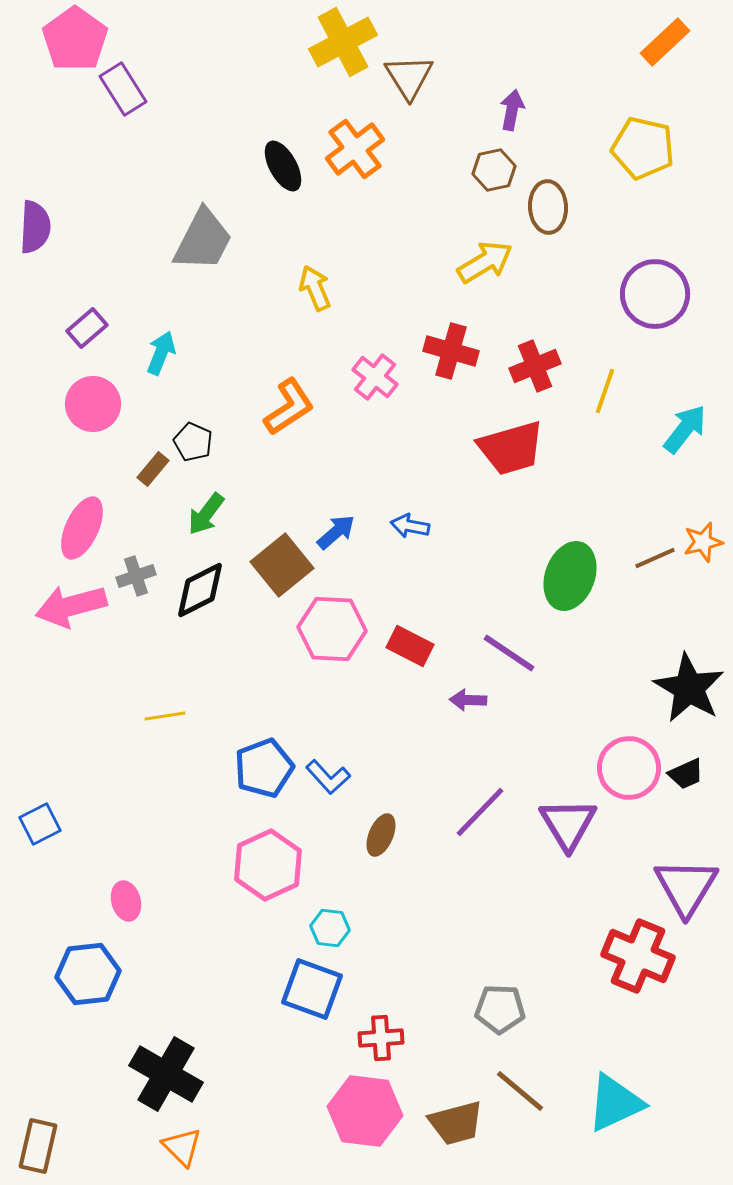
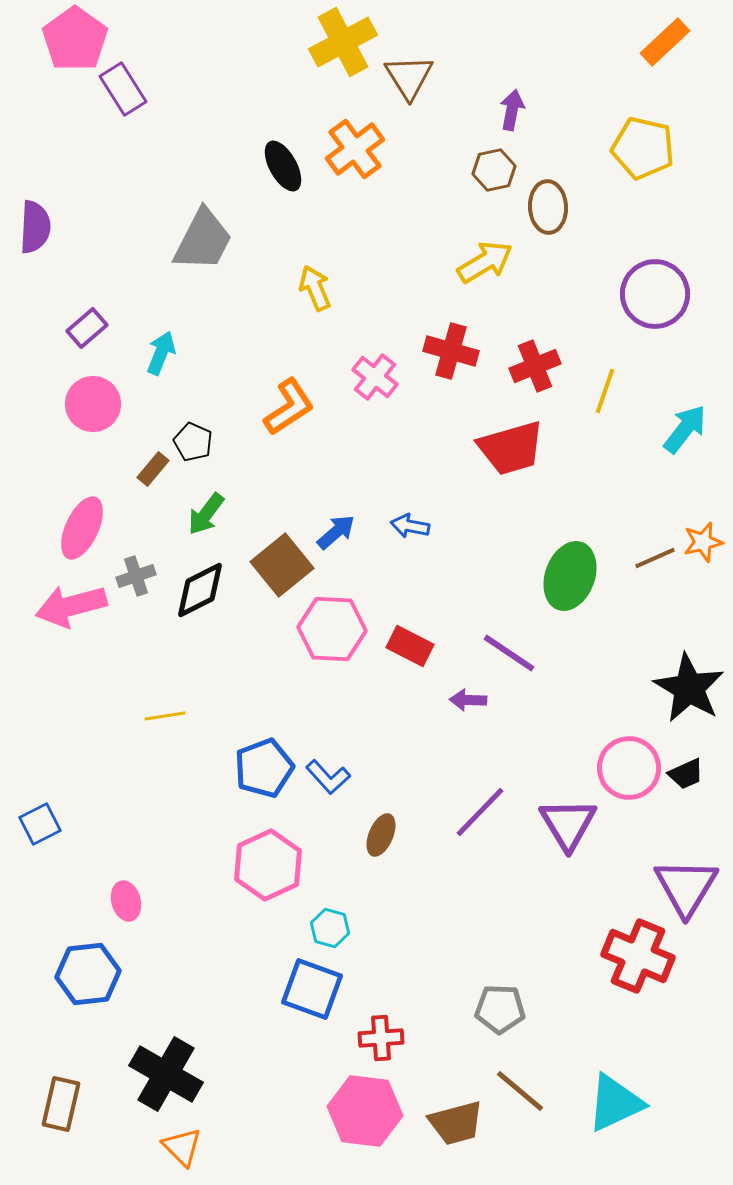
cyan hexagon at (330, 928): rotated 9 degrees clockwise
brown rectangle at (38, 1146): moved 23 px right, 42 px up
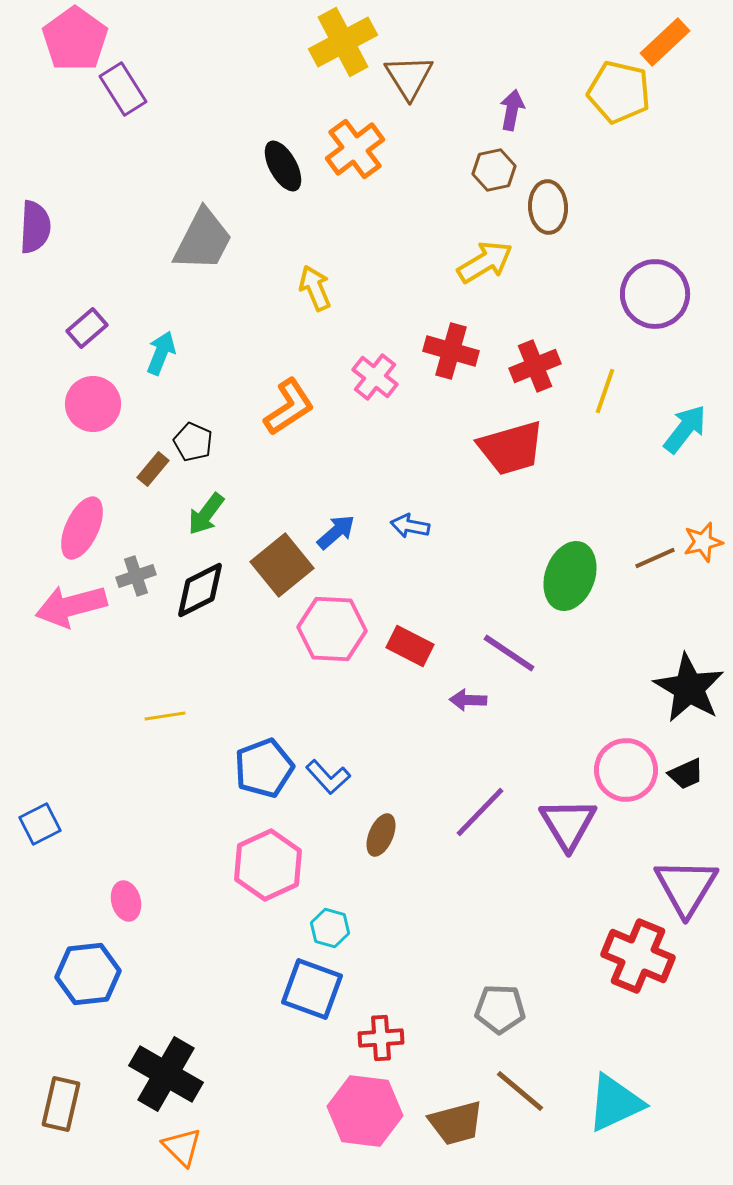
yellow pentagon at (643, 148): moved 24 px left, 56 px up
pink circle at (629, 768): moved 3 px left, 2 px down
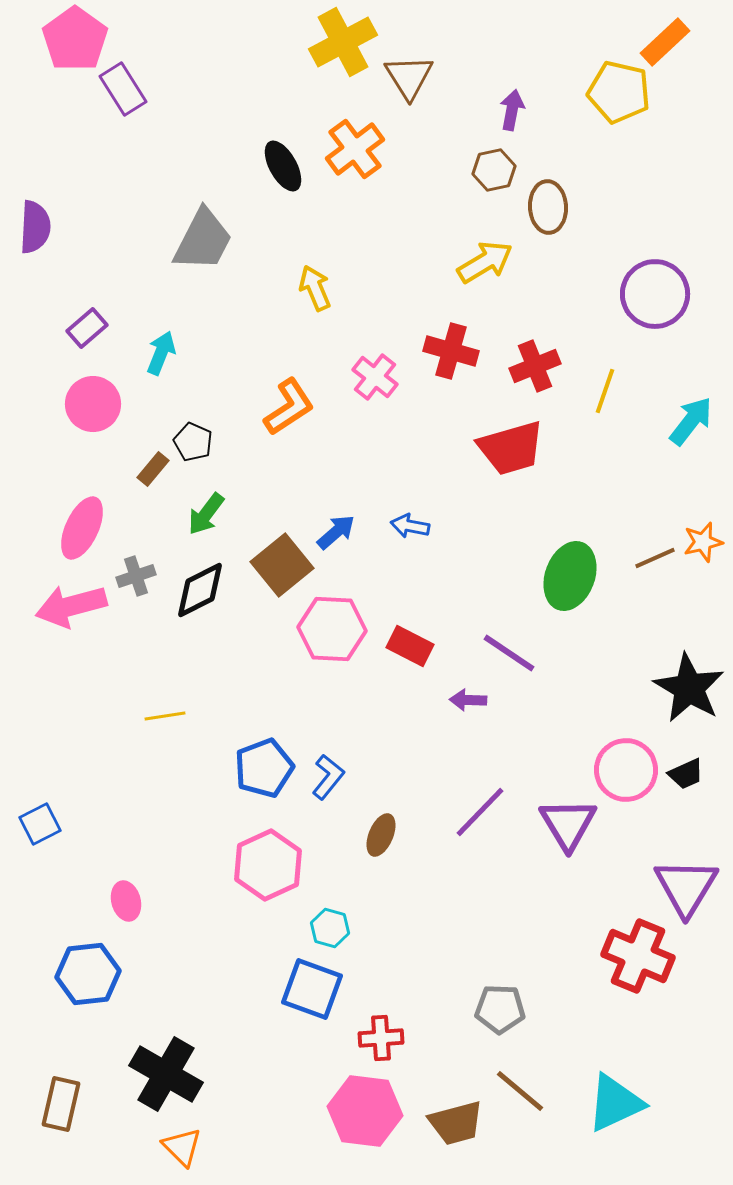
cyan arrow at (685, 429): moved 6 px right, 8 px up
blue L-shape at (328, 777): rotated 99 degrees counterclockwise
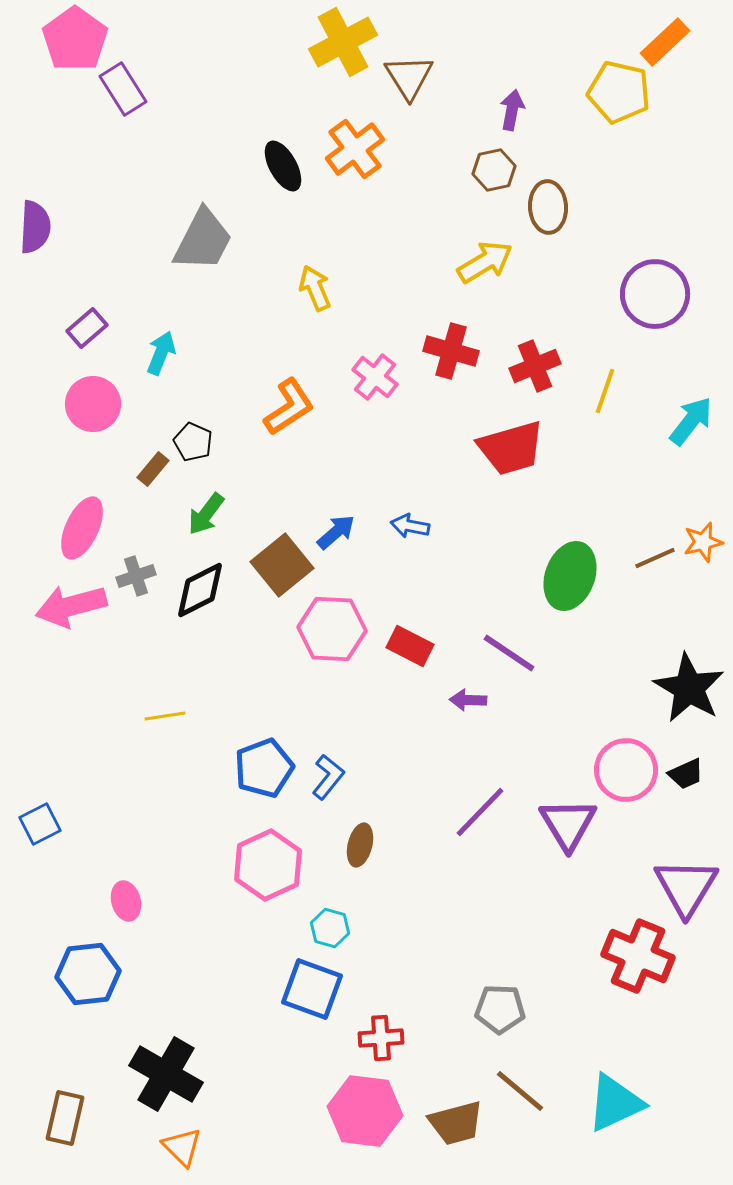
brown ellipse at (381, 835): moved 21 px left, 10 px down; rotated 9 degrees counterclockwise
brown rectangle at (61, 1104): moved 4 px right, 14 px down
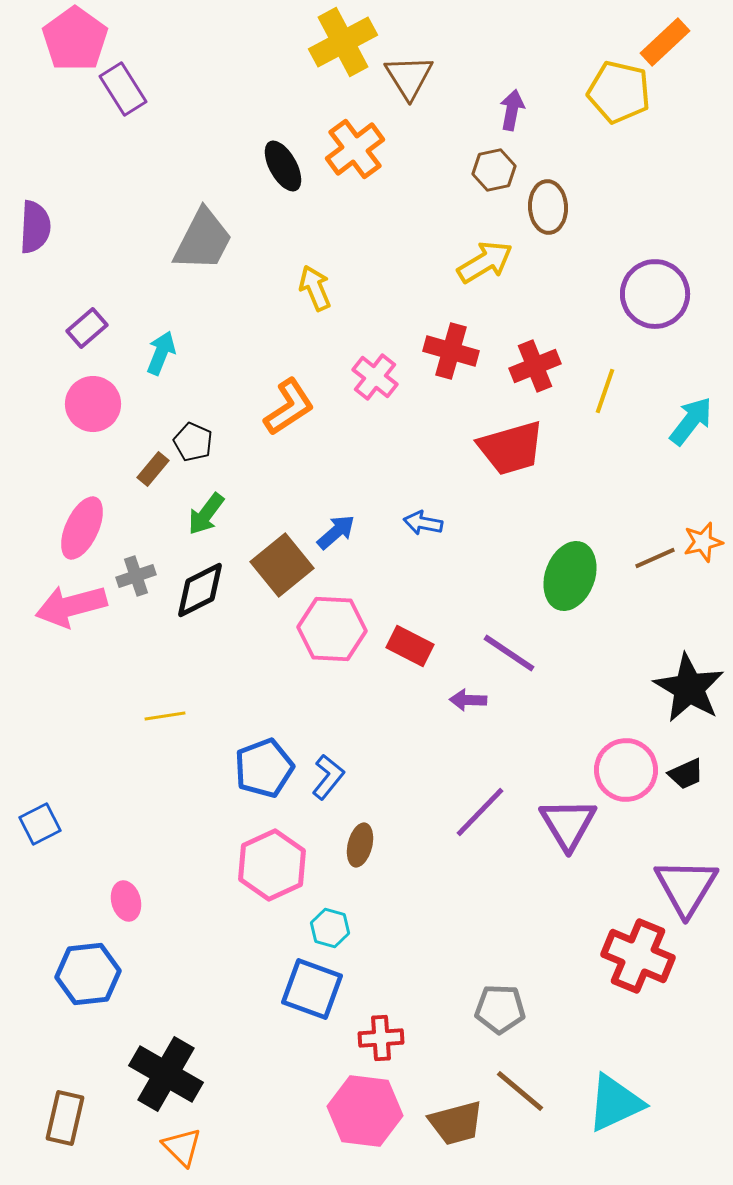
blue arrow at (410, 526): moved 13 px right, 3 px up
pink hexagon at (268, 865): moved 4 px right
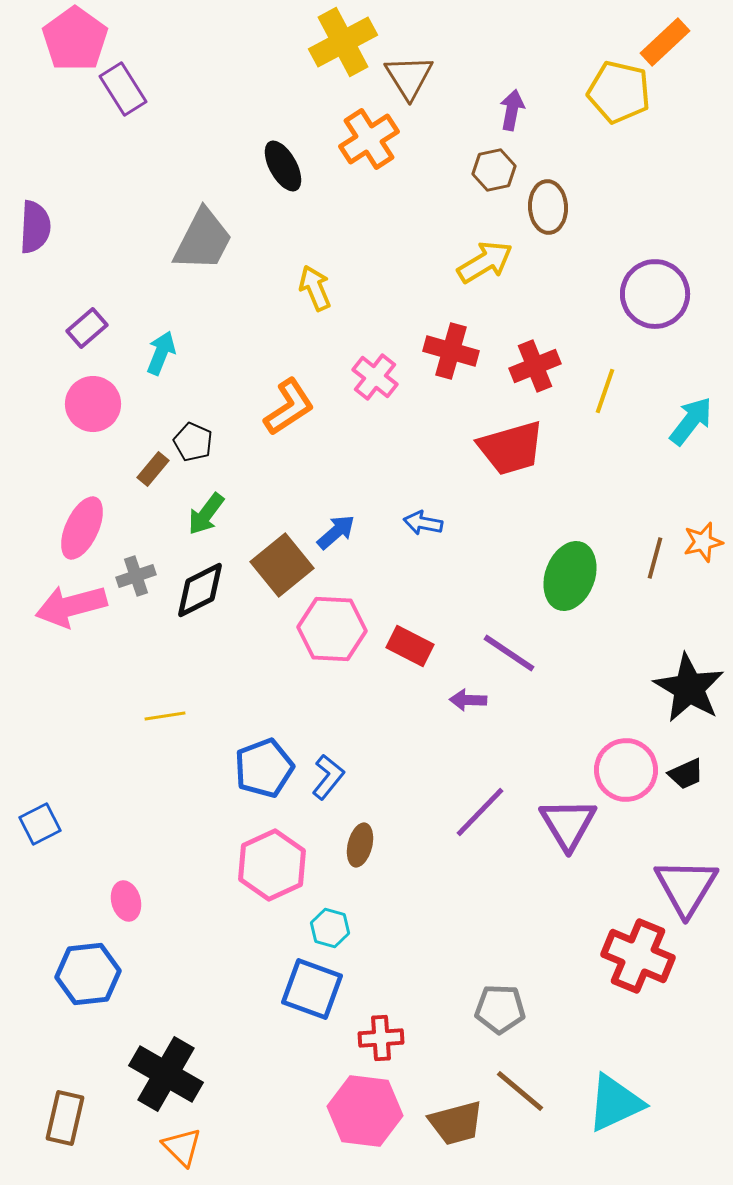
orange cross at (355, 149): moved 14 px right, 10 px up; rotated 4 degrees clockwise
brown line at (655, 558): rotated 51 degrees counterclockwise
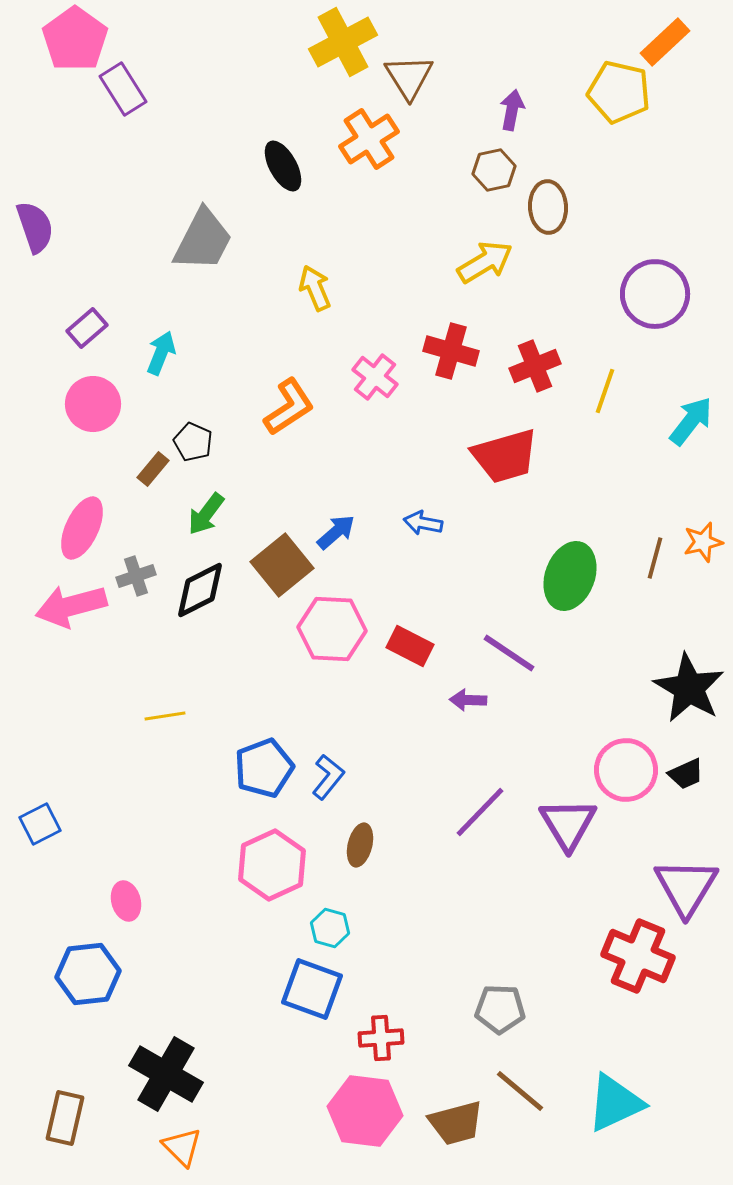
purple semicircle at (35, 227): rotated 22 degrees counterclockwise
red trapezoid at (511, 448): moved 6 px left, 8 px down
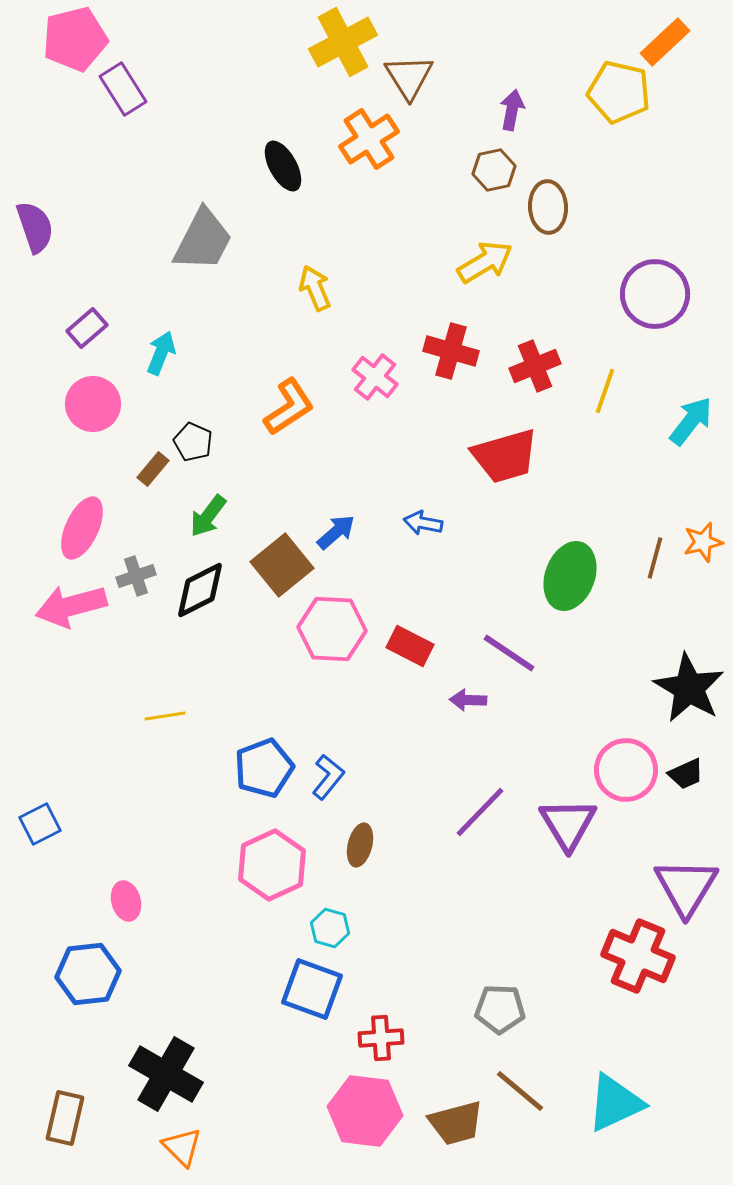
pink pentagon at (75, 39): rotated 22 degrees clockwise
green arrow at (206, 514): moved 2 px right, 2 px down
